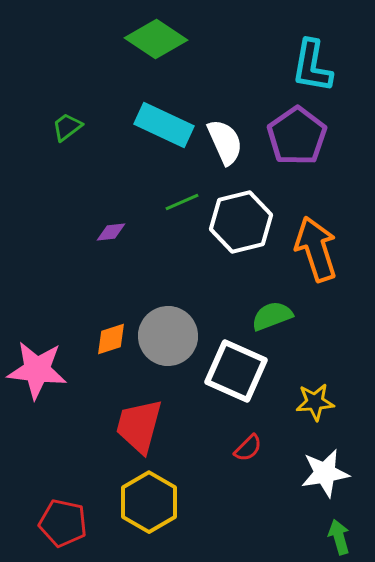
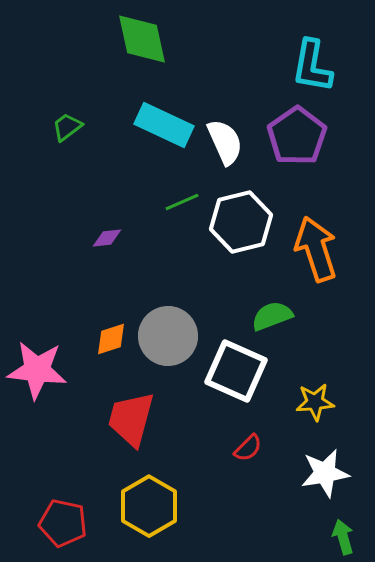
green diamond: moved 14 px left; rotated 44 degrees clockwise
purple diamond: moved 4 px left, 6 px down
red trapezoid: moved 8 px left, 7 px up
yellow hexagon: moved 4 px down
green arrow: moved 4 px right
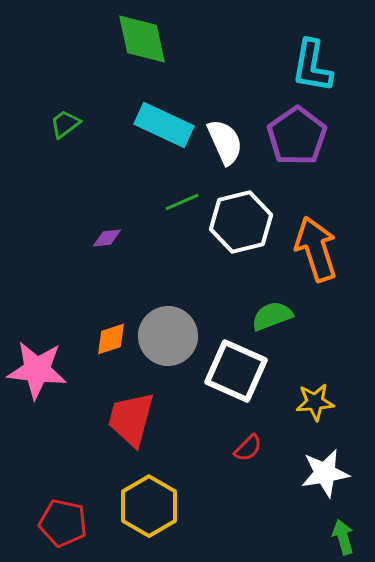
green trapezoid: moved 2 px left, 3 px up
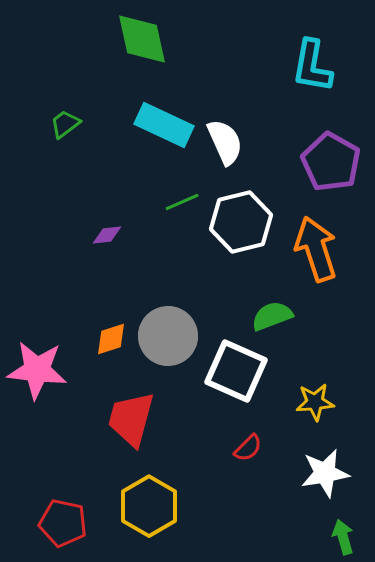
purple pentagon: moved 34 px right, 26 px down; rotated 8 degrees counterclockwise
purple diamond: moved 3 px up
